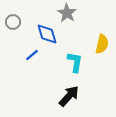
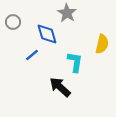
black arrow: moved 9 px left, 9 px up; rotated 90 degrees counterclockwise
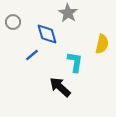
gray star: moved 1 px right
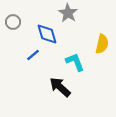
blue line: moved 1 px right
cyan L-shape: rotated 30 degrees counterclockwise
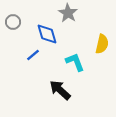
black arrow: moved 3 px down
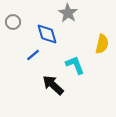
cyan L-shape: moved 3 px down
black arrow: moved 7 px left, 5 px up
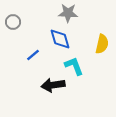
gray star: rotated 30 degrees counterclockwise
blue diamond: moved 13 px right, 5 px down
cyan L-shape: moved 1 px left, 1 px down
black arrow: rotated 50 degrees counterclockwise
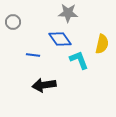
blue diamond: rotated 20 degrees counterclockwise
blue line: rotated 48 degrees clockwise
cyan L-shape: moved 5 px right, 6 px up
black arrow: moved 9 px left
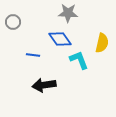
yellow semicircle: moved 1 px up
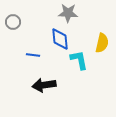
blue diamond: rotated 30 degrees clockwise
cyan L-shape: rotated 10 degrees clockwise
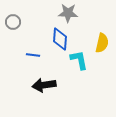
blue diamond: rotated 10 degrees clockwise
